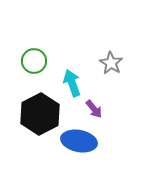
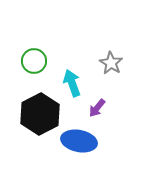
purple arrow: moved 3 px right, 1 px up; rotated 78 degrees clockwise
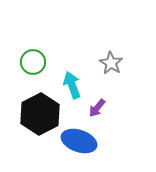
green circle: moved 1 px left, 1 px down
cyan arrow: moved 2 px down
blue ellipse: rotated 8 degrees clockwise
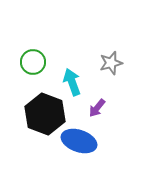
gray star: rotated 25 degrees clockwise
cyan arrow: moved 3 px up
black hexagon: moved 5 px right; rotated 12 degrees counterclockwise
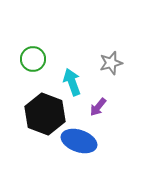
green circle: moved 3 px up
purple arrow: moved 1 px right, 1 px up
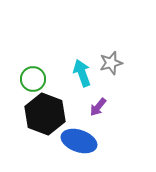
green circle: moved 20 px down
cyan arrow: moved 10 px right, 9 px up
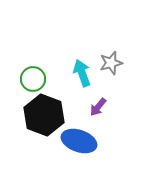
black hexagon: moved 1 px left, 1 px down
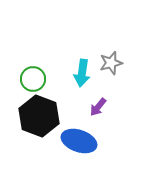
cyan arrow: rotated 152 degrees counterclockwise
black hexagon: moved 5 px left, 1 px down
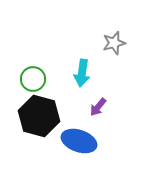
gray star: moved 3 px right, 20 px up
black hexagon: rotated 6 degrees counterclockwise
